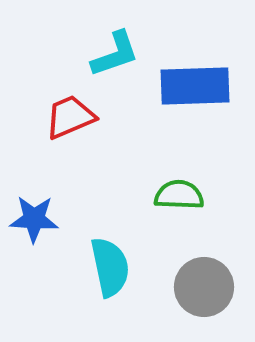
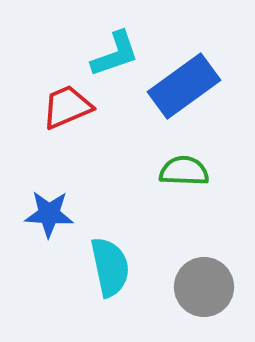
blue rectangle: moved 11 px left; rotated 34 degrees counterclockwise
red trapezoid: moved 3 px left, 10 px up
green semicircle: moved 5 px right, 24 px up
blue star: moved 15 px right, 5 px up
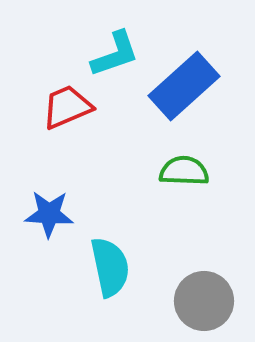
blue rectangle: rotated 6 degrees counterclockwise
gray circle: moved 14 px down
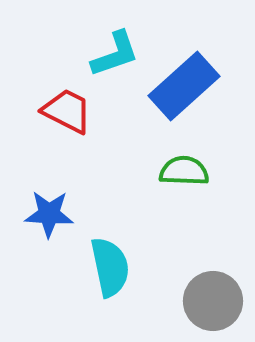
red trapezoid: moved 4 px down; rotated 50 degrees clockwise
gray circle: moved 9 px right
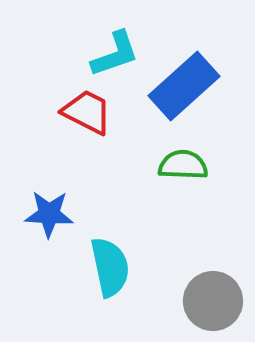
red trapezoid: moved 20 px right, 1 px down
green semicircle: moved 1 px left, 6 px up
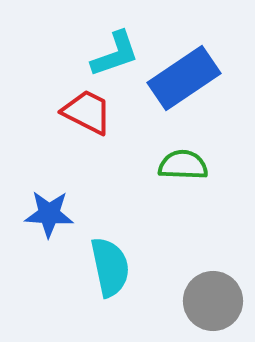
blue rectangle: moved 8 px up; rotated 8 degrees clockwise
